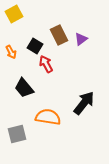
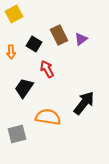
black square: moved 1 px left, 2 px up
orange arrow: rotated 24 degrees clockwise
red arrow: moved 1 px right, 5 px down
black trapezoid: rotated 75 degrees clockwise
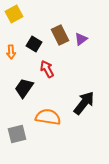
brown rectangle: moved 1 px right
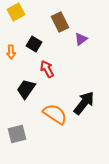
yellow square: moved 2 px right, 2 px up
brown rectangle: moved 13 px up
black trapezoid: moved 2 px right, 1 px down
orange semicircle: moved 7 px right, 3 px up; rotated 25 degrees clockwise
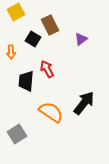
brown rectangle: moved 10 px left, 3 px down
black square: moved 1 px left, 5 px up
black trapezoid: moved 8 px up; rotated 30 degrees counterclockwise
orange semicircle: moved 4 px left, 2 px up
gray square: rotated 18 degrees counterclockwise
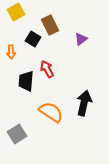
black arrow: rotated 25 degrees counterclockwise
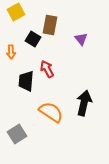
brown rectangle: rotated 36 degrees clockwise
purple triangle: rotated 32 degrees counterclockwise
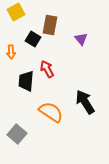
black arrow: moved 1 px right, 1 px up; rotated 45 degrees counterclockwise
gray square: rotated 18 degrees counterclockwise
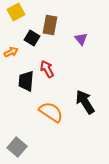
black square: moved 1 px left, 1 px up
orange arrow: rotated 112 degrees counterclockwise
gray square: moved 13 px down
